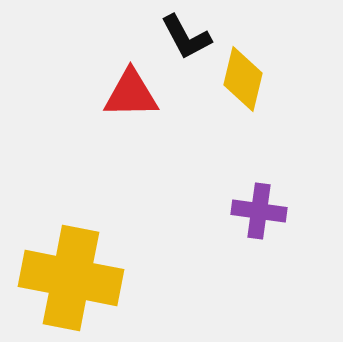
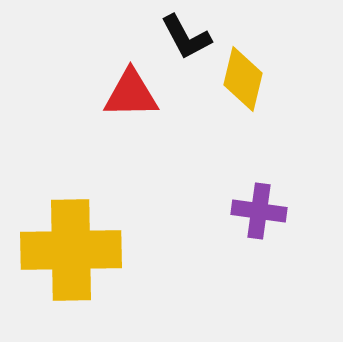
yellow cross: moved 28 px up; rotated 12 degrees counterclockwise
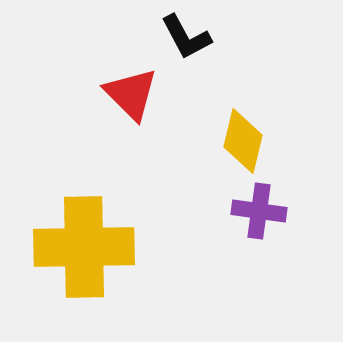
yellow diamond: moved 62 px down
red triangle: rotated 46 degrees clockwise
yellow cross: moved 13 px right, 3 px up
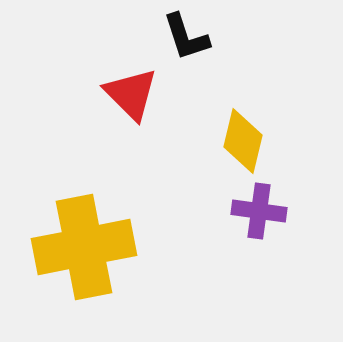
black L-shape: rotated 10 degrees clockwise
yellow cross: rotated 10 degrees counterclockwise
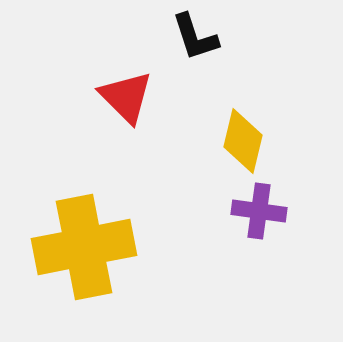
black L-shape: moved 9 px right
red triangle: moved 5 px left, 3 px down
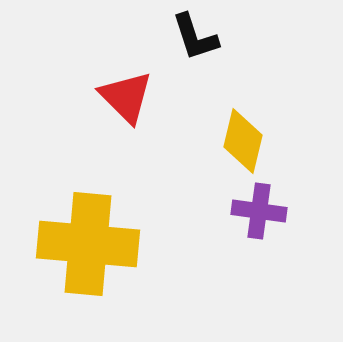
yellow cross: moved 4 px right, 3 px up; rotated 16 degrees clockwise
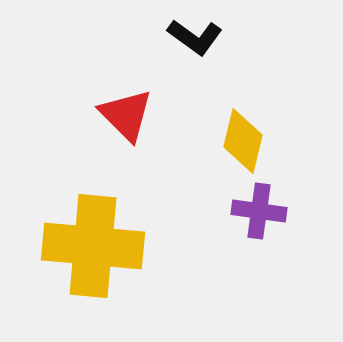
black L-shape: rotated 36 degrees counterclockwise
red triangle: moved 18 px down
yellow cross: moved 5 px right, 2 px down
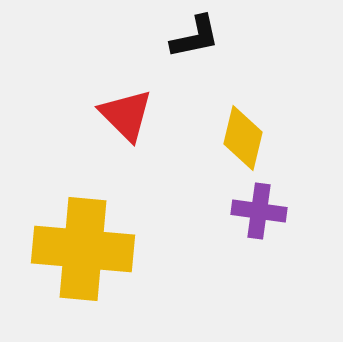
black L-shape: rotated 48 degrees counterclockwise
yellow diamond: moved 3 px up
yellow cross: moved 10 px left, 3 px down
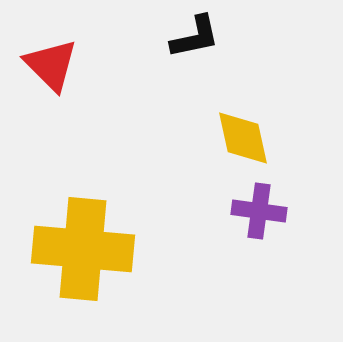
red triangle: moved 75 px left, 50 px up
yellow diamond: rotated 26 degrees counterclockwise
